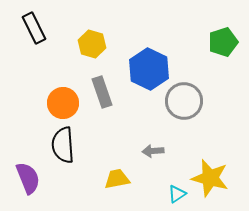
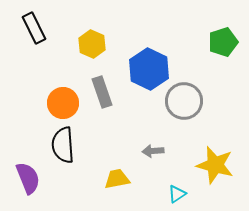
yellow hexagon: rotated 8 degrees clockwise
yellow star: moved 5 px right, 13 px up
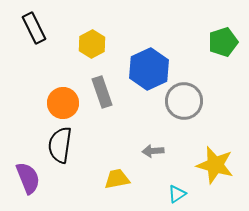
yellow hexagon: rotated 8 degrees clockwise
blue hexagon: rotated 9 degrees clockwise
black semicircle: moved 3 px left; rotated 12 degrees clockwise
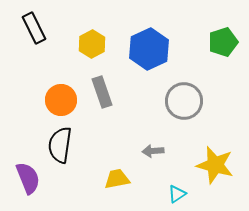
blue hexagon: moved 20 px up
orange circle: moved 2 px left, 3 px up
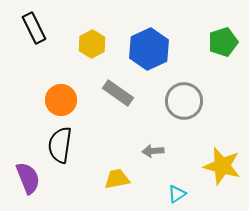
gray rectangle: moved 16 px right, 1 px down; rotated 36 degrees counterclockwise
yellow star: moved 7 px right, 1 px down
